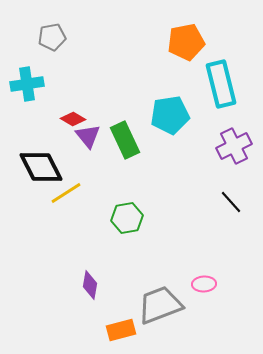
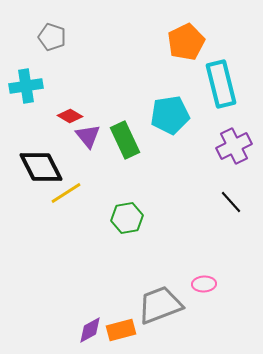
gray pentagon: rotated 28 degrees clockwise
orange pentagon: rotated 15 degrees counterclockwise
cyan cross: moved 1 px left, 2 px down
red diamond: moved 3 px left, 3 px up
purple diamond: moved 45 px down; rotated 52 degrees clockwise
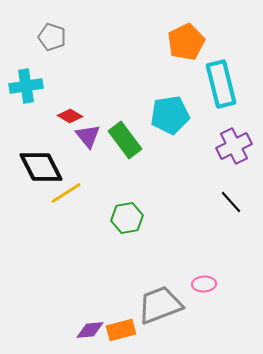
green rectangle: rotated 12 degrees counterclockwise
purple diamond: rotated 24 degrees clockwise
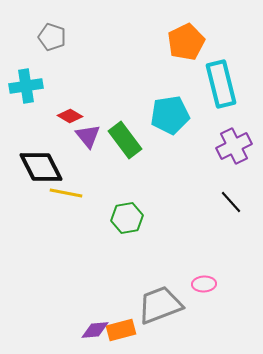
yellow line: rotated 44 degrees clockwise
purple diamond: moved 5 px right
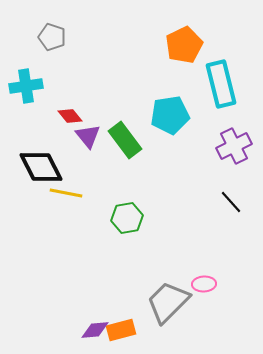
orange pentagon: moved 2 px left, 3 px down
red diamond: rotated 20 degrees clockwise
gray trapezoid: moved 8 px right, 3 px up; rotated 24 degrees counterclockwise
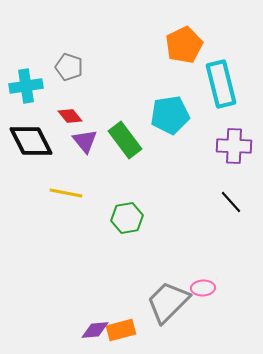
gray pentagon: moved 17 px right, 30 px down
purple triangle: moved 3 px left, 5 px down
purple cross: rotated 28 degrees clockwise
black diamond: moved 10 px left, 26 px up
pink ellipse: moved 1 px left, 4 px down
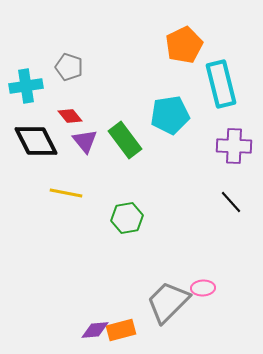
black diamond: moved 5 px right
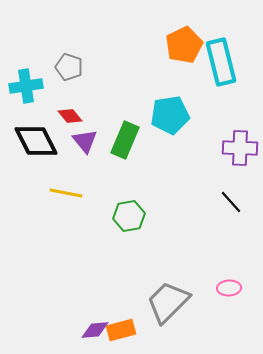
cyan rectangle: moved 22 px up
green rectangle: rotated 60 degrees clockwise
purple cross: moved 6 px right, 2 px down
green hexagon: moved 2 px right, 2 px up
pink ellipse: moved 26 px right
